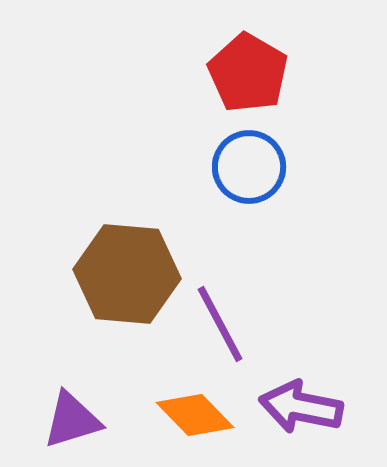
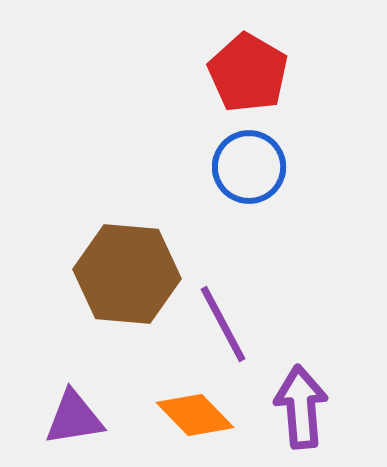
purple line: moved 3 px right
purple arrow: rotated 74 degrees clockwise
purple triangle: moved 2 px right, 2 px up; rotated 8 degrees clockwise
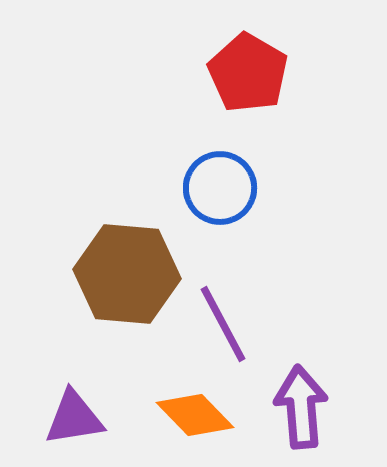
blue circle: moved 29 px left, 21 px down
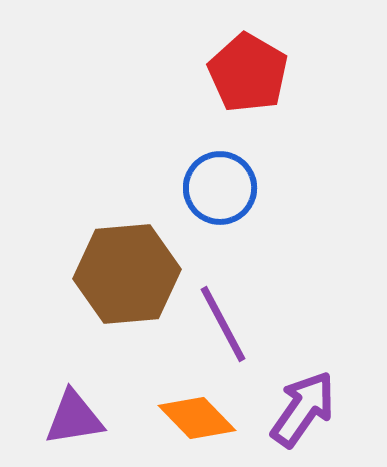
brown hexagon: rotated 10 degrees counterclockwise
purple arrow: moved 2 px right, 2 px down; rotated 40 degrees clockwise
orange diamond: moved 2 px right, 3 px down
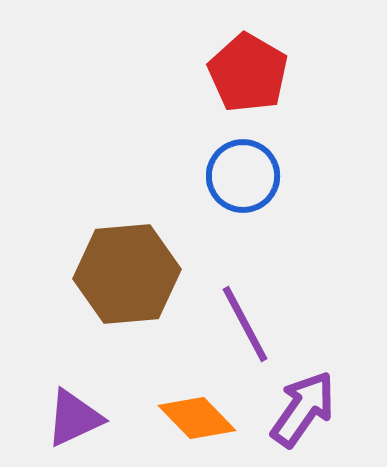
blue circle: moved 23 px right, 12 px up
purple line: moved 22 px right
purple triangle: rotated 16 degrees counterclockwise
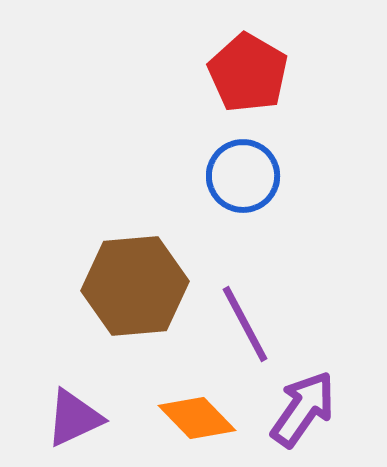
brown hexagon: moved 8 px right, 12 px down
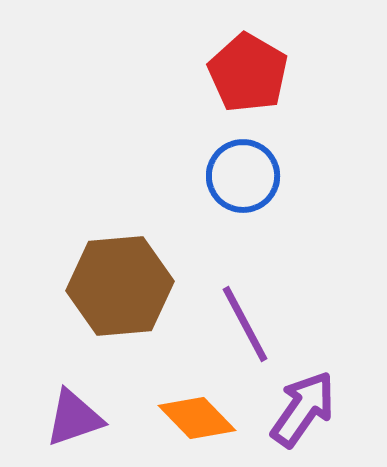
brown hexagon: moved 15 px left
purple triangle: rotated 6 degrees clockwise
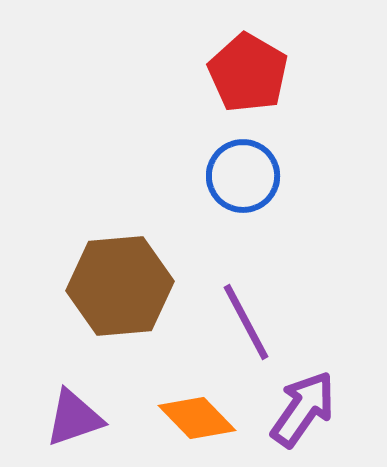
purple line: moved 1 px right, 2 px up
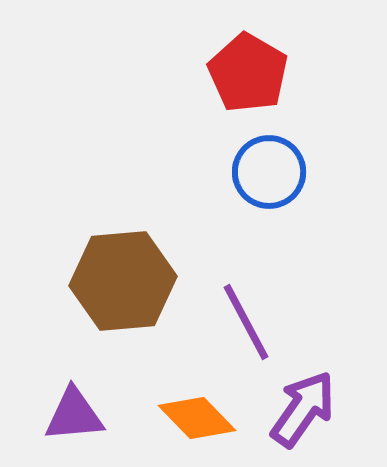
blue circle: moved 26 px right, 4 px up
brown hexagon: moved 3 px right, 5 px up
purple triangle: moved 3 px up; rotated 14 degrees clockwise
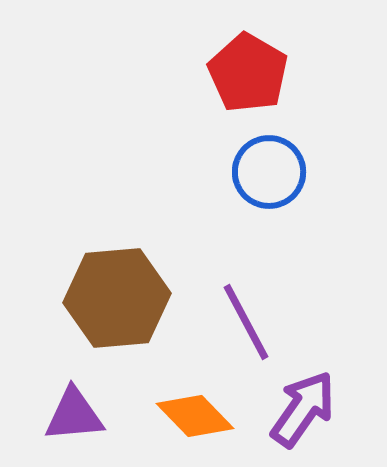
brown hexagon: moved 6 px left, 17 px down
orange diamond: moved 2 px left, 2 px up
